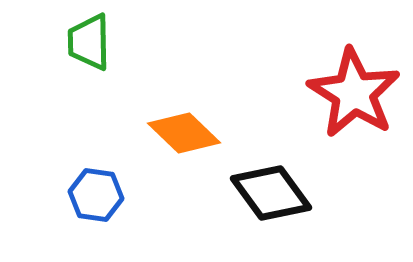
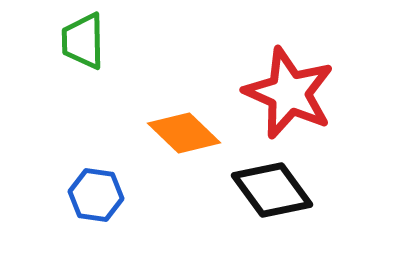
green trapezoid: moved 6 px left, 1 px up
red star: moved 65 px left; rotated 8 degrees counterclockwise
black diamond: moved 1 px right, 3 px up
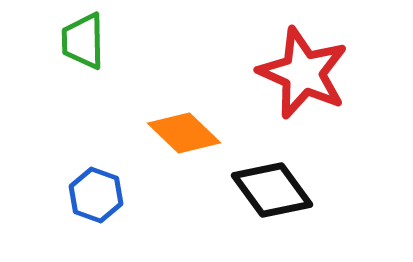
red star: moved 14 px right, 20 px up
blue hexagon: rotated 12 degrees clockwise
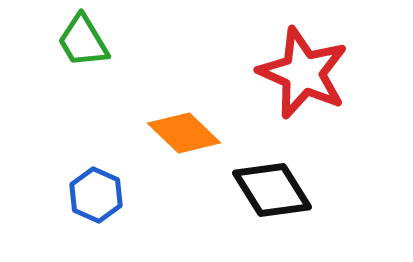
green trapezoid: rotated 30 degrees counterclockwise
black diamond: rotated 4 degrees clockwise
blue hexagon: rotated 4 degrees clockwise
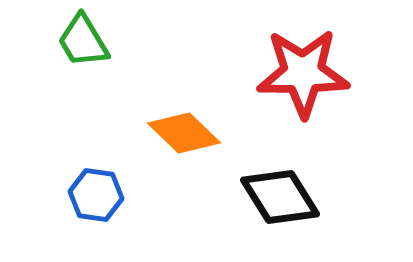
red star: rotated 24 degrees counterclockwise
black diamond: moved 8 px right, 7 px down
blue hexagon: rotated 16 degrees counterclockwise
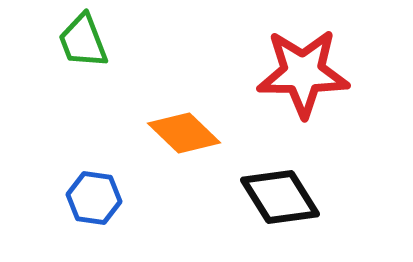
green trapezoid: rotated 10 degrees clockwise
blue hexagon: moved 2 px left, 3 px down
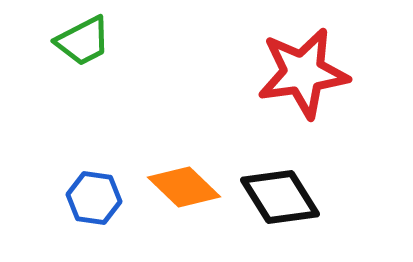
green trapezoid: rotated 96 degrees counterclockwise
red star: rotated 8 degrees counterclockwise
orange diamond: moved 54 px down
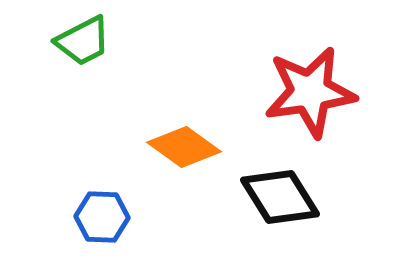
red star: moved 7 px right, 19 px down
orange diamond: moved 40 px up; rotated 8 degrees counterclockwise
blue hexagon: moved 8 px right, 19 px down; rotated 6 degrees counterclockwise
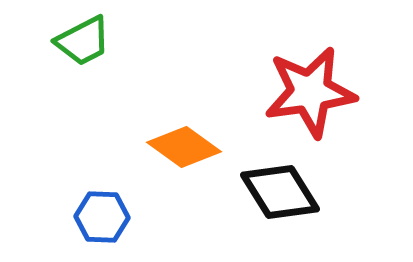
black diamond: moved 5 px up
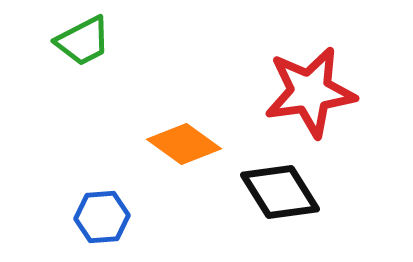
orange diamond: moved 3 px up
blue hexagon: rotated 6 degrees counterclockwise
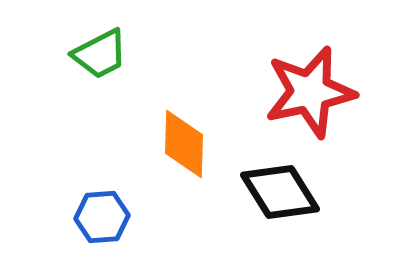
green trapezoid: moved 17 px right, 13 px down
red star: rotated 4 degrees counterclockwise
orange diamond: rotated 56 degrees clockwise
